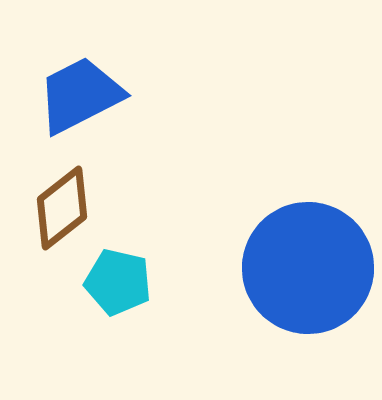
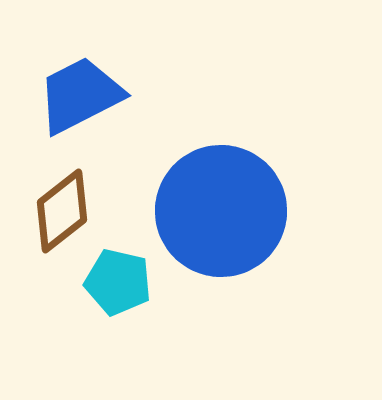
brown diamond: moved 3 px down
blue circle: moved 87 px left, 57 px up
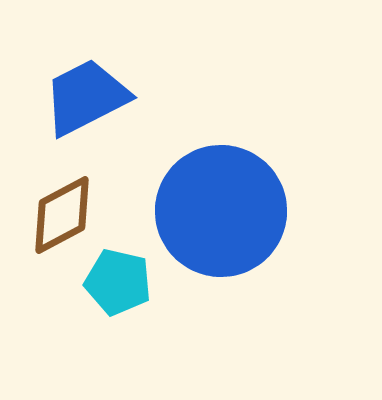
blue trapezoid: moved 6 px right, 2 px down
brown diamond: moved 4 px down; rotated 10 degrees clockwise
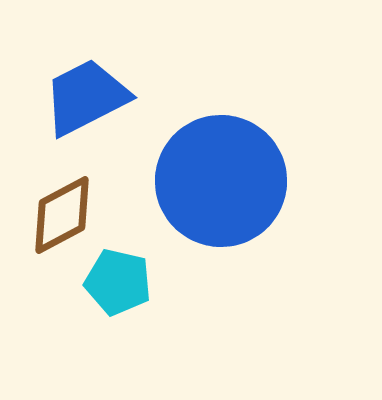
blue circle: moved 30 px up
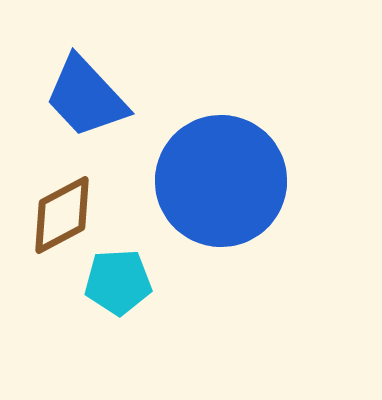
blue trapezoid: rotated 106 degrees counterclockwise
cyan pentagon: rotated 16 degrees counterclockwise
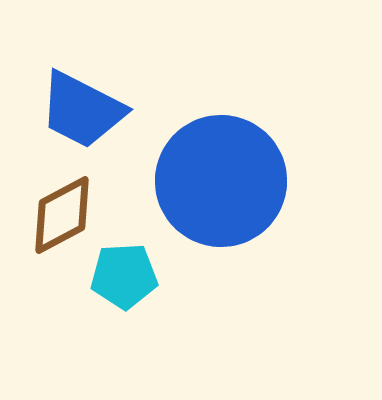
blue trapezoid: moved 4 px left, 13 px down; rotated 20 degrees counterclockwise
cyan pentagon: moved 6 px right, 6 px up
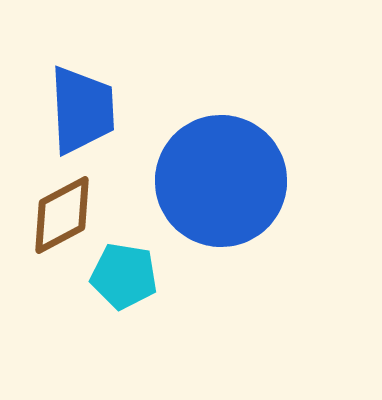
blue trapezoid: rotated 120 degrees counterclockwise
cyan pentagon: rotated 12 degrees clockwise
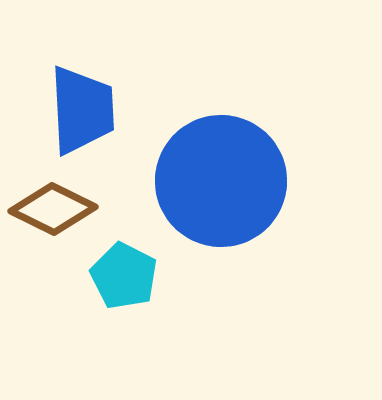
brown diamond: moved 9 px left, 6 px up; rotated 54 degrees clockwise
cyan pentagon: rotated 18 degrees clockwise
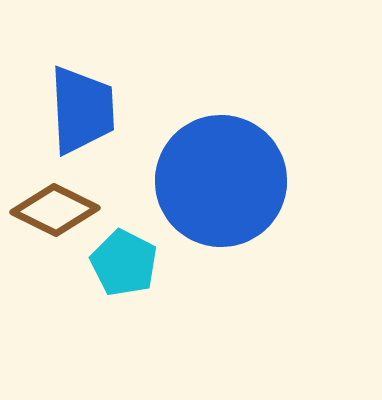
brown diamond: moved 2 px right, 1 px down
cyan pentagon: moved 13 px up
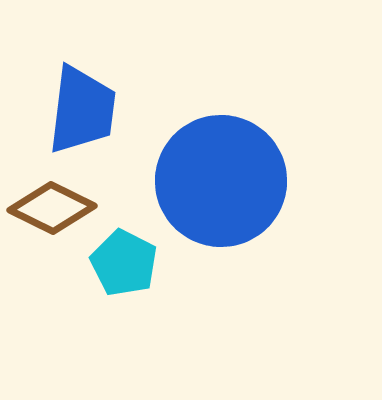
blue trapezoid: rotated 10 degrees clockwise
brown diamond: moved 3 px left, 2 px up
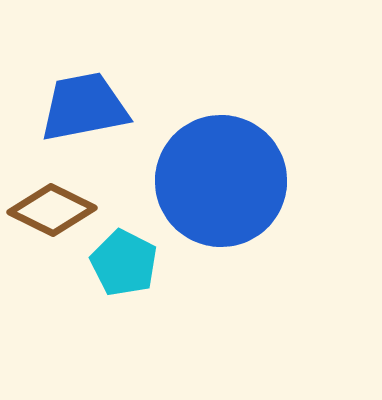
blue trapezoid: moved 2 px right, 3 px up; rotated 108 degrees counterclockwise
brown diamond: moved 2 px down
